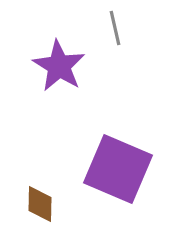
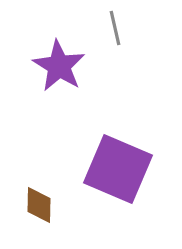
brown diamond: moved 1 px left, 1 px down
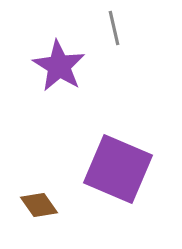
gray line: moved 1 px left
brown diamond: rotated 36 degrees counterclockwise
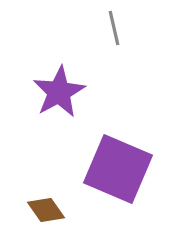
purple star: moved 26 px down; rotated 12 degrees clockwise
brown diamond: moved 7 px right, 5 px down
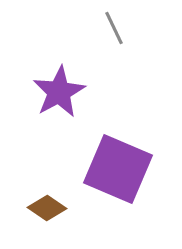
gray line: rotated 12 degrees counterclockwise
brown diamond: moved 1 px right, 2 px up; rotated 21 degrees counterclockwise
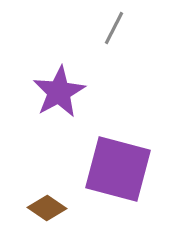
gray line: rotated 52 degrees clockwise
purple square: rotated 8 degrees counterclockwise
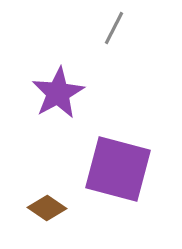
purple star: moved 1 px left, 1 px down
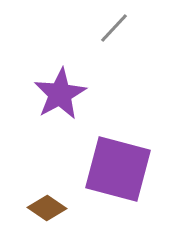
gray line: rotated 16 degrees clockwise
purple star: moved 2 px right, 1 px down
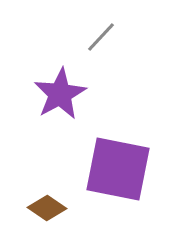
gray line: moved 13 px left, 9 px down
purple square: rotated 4 degrees counterclockwise
